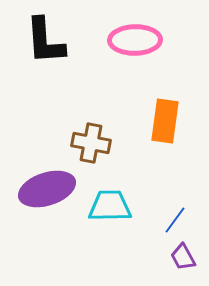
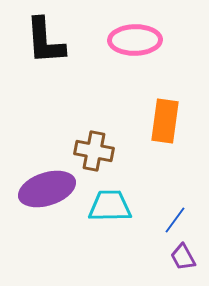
brown cross: moved 3 px right, 8 px down
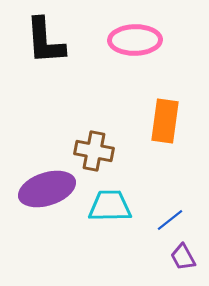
blue line: moved 5 px left; rotated 16 degrees clockwise
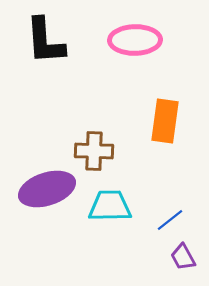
brown cross: rotated 9 degrees counterclockwise
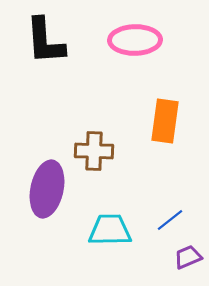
purple ellipse: rotated 60 degrees counterclockwise
cyan trapezoid: moved 24 px down
purple trapezoid: moved 5 px right; rotated 96 degrees clockwise
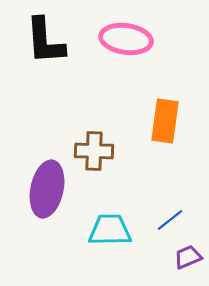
pink ellipse: moved 9 px left, 1 px up; rotated 9 degrees clockwise
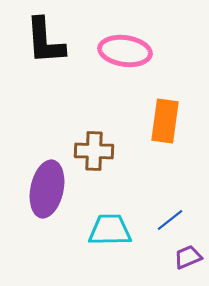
pink ellipse: moved 1 px left, 12 px down
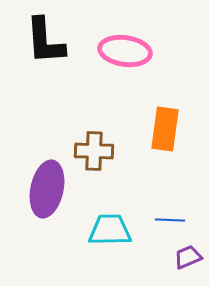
orange rectangle: moved 8 px down
blue line: rotated 40 degrees clockwise
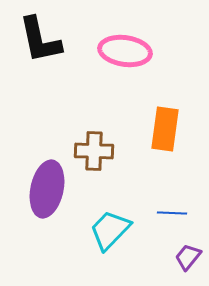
black L-shape: moved 5 px left, 1 px up; rotated 8 degrees counterclockwise
blue line: moved 2 px right, 7 px up
cyan trapezoid: rotated 45 degrees counterclockwise
purple trapezoid: rotated 28 degrees counterclockwise
